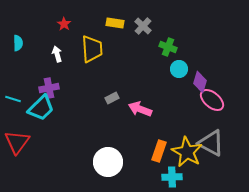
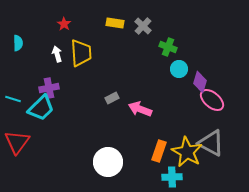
yellow trapezoid: moved 11 px left, 4 px down
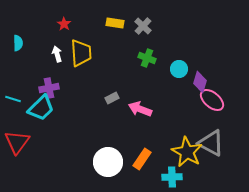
green cross: moved 21 px left, 11 px down
orange rectangle: moved 17 px left, 8 px down; rotated 15 degrees clockwise
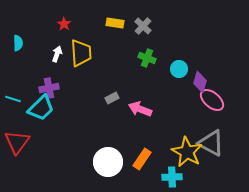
white arrow: rotated 35 degrees clockwise
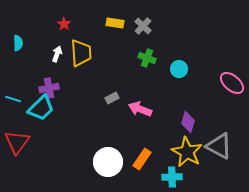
purple diamond: moved 12 px left, 40 px down
pink ellipse: moved 20 px right, 17 px up
gray triangle: moved 8 px right, 3 px down
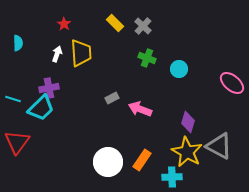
yellow rectangle: rotated 36 degrees clockwise
orange rectangle: moved 1 px down
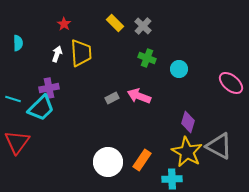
pink ellipse: moved 1 px left
pink arrow: moved 1 px left, 13 px up
cyan cross: moved 2 px down
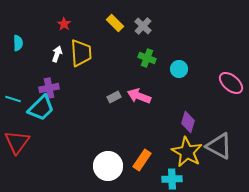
gray rectangle: moved 2 px right, 1 px up
white circle: moved 4 px down
